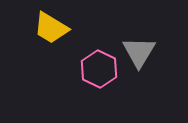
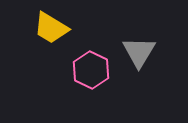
pink hexagon: moved 8 px left, 1 px down
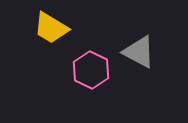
gray triangle: rotated 33 degrees counterclockwise
